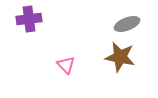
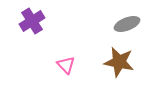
purple cross: moved 3 px right, 2 px down; rotated 25 degrees counterclockwise
brown star: moved 1 px left, 5 px down
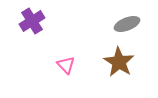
brown star: rotated 20 degrees clockwise
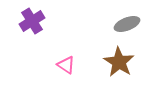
pink triangle: rotated 12 degrees counterclockwise
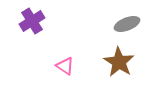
pink triangle: moved 1 px left, 1 px down
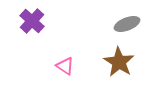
purple cross: rotated 15 degrees counterclockwise
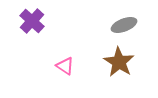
gray ellipse: moved 3 px left, 1 px down
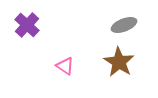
purple cross: moved 5 px left, 4 px down
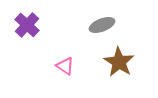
gray ellipse: moved 22 px left
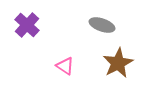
gray ellipse: rotated 40 degrees clockwise
brown star: moved 1 px left, 1 px down; rotated 12 degrees clockwise
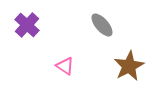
gray ellipse: rotated 30 degrees clockwise
brown star: moved 11 px right, 3 px down
